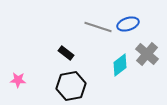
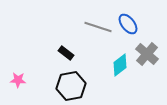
blue ellipse: rotated 70 degrees clockwise
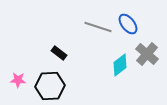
black rectangle: moved 7 px left
black hexagon: moved 21 px left; rotated 8 degrees clockwise
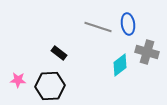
blue ellipse: rotated 30 degrees clockwise
gray cross: moved 2 px up; rotated 25 degrees counterclockwise
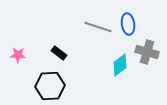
pink star: moved 25 px up
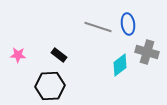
black rectangle: moved 2 px down
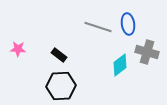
pink star: moved 6 px up
black hexagon: moved 11 px right
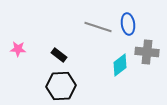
gray cross: rotated 10 degrees counterclockwise
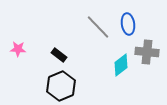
gray line: rotated 28 degrees clockwise
cyan diamond: moved 1 px right
black hexagon: rotated 20 degrees counterclockwise
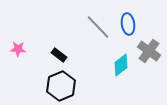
gray cross: moved 2 px right, 1 px up; rotated 30 degrees clockwise
